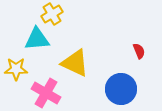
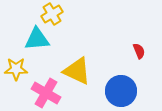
yellow triangle: moved 2 px right, 8 px down
blue circle: moved 2 px down
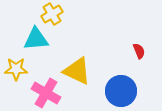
cyan triangle: moved 1 px left
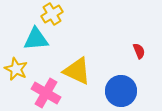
yellow star: rotated 25 degrees clockwise
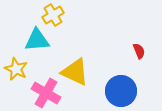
yellow cross: moved 1 px right, 1 px down
cyan triangle: moved 1 px right, 1 px down
yellow triangle: moved 2 px left, 1 px down
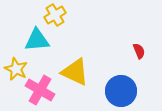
yellow cross: moved 2 px right
pink cross: moved 6 px left, 3 px up
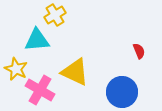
blue circle: moved 1 px right, 1 px down
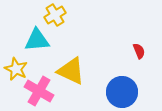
yellow triangle: moved 4 px left, 1 px up
pink cross: moved 1 px left, 1 px down
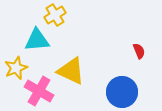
yellow star: moved 1 px up; rotated 25 degrees clockwise
